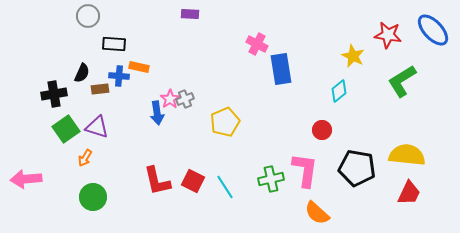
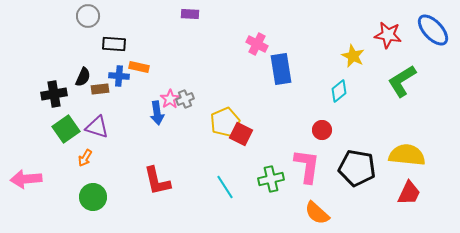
black semicircle: moved 1 px right, 4 px down
pink L-shape: moved 2 px right, 4 px up
red square: moved 48 px right, 47 px up
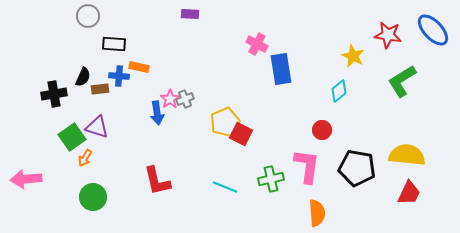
green square: moved 6 px right, 8 px down
cyan line: rotated 35 degrees counterclockwise
orange semicircle: rotated 136 degrees counterclockwise
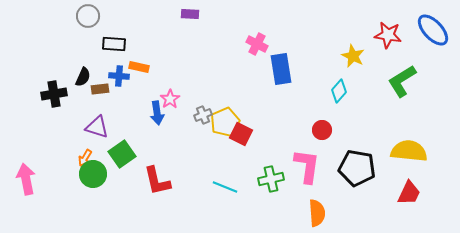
cyan diamond: rotated 10 degrees counterclockwise
gray cross: moved 18 px right, 16 px down
green square: moved 50 px right, 17 px down
yellow semicircle: moved 2 px right, 4 px up
pink arrow: rotated 84 degrees clockwise
green circle: moved 23 px up
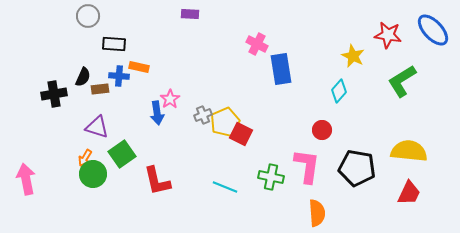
green cross: moved 2 px up; rotated 25 degrees clockwise
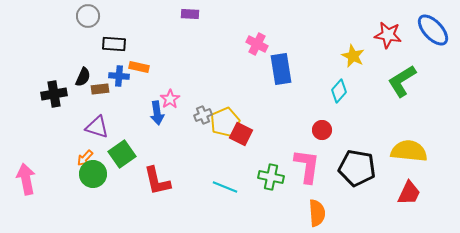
orange arrow: rotated 12 degrees clockwise
